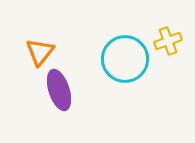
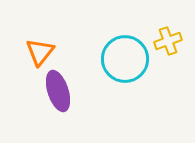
purple ellipse: moved 1 px left, 1 px down
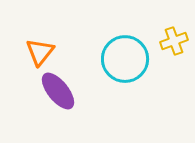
yellow cross: moved 6 px right
purple ellipse: rotated 21 degrees counterclockwise
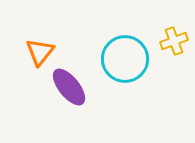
purple ellipse: moved 11 px right, 4 px up
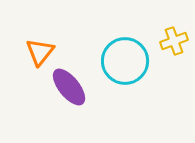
cyan circle: moved 2 px down
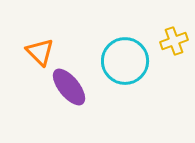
orange triangle: rotated 24 degrees counterclockwise
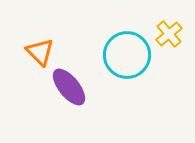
yellow cross: moved 5 px left, 7 px up; rotated 20 degrees counterclockwise
cyan circle: moved 2 px right, 6 px up
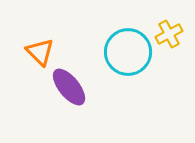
yellow cross: rotated 12 degrees clockwise
cyan circle: moved 1 px right, 3 px up
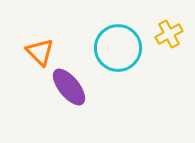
cyan circle: moved 10 px left, 4 px up
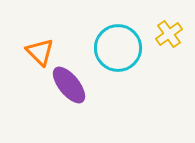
yellow cross: rotated 8 degrees counterclockwise
purple ellipse: moved 2 px up
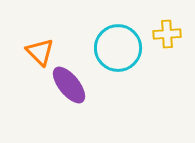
yellow cross: moved 2 px left; rotated 32 degrees clockwise
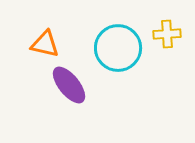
orange triangle: moved 5 px right, 8 px up; rotated 32 degrees counterclockwise
